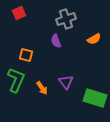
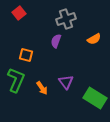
red square: rotated 16 degrees counterclockwise
purple semicircle: rotated 40 degrees clockwise
green rectangle: rotated 15 degrees clockwise
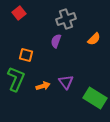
orange semicircle: rotated 16 degrees counterclockwise
green L-shape: moved 1 px up
orange arrow: moved 1 px right, 2 px up; rotated 72 degrees counterclockwise
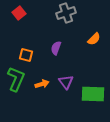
gray cross: moved 6 px up
purple semicircle: moved 7 px down
orange arrow: moved 1 px left, 2 px up
green rectangle: moved 2 px left, 4 px up; rotated 30 degrees counterclockwise
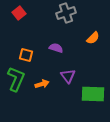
orange semicircle: moved 1 px left, 1 px up
purple semicircle: rotated 88 degrees clockwise
purple triangle: moved 2 px right, 6 px up
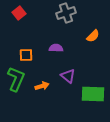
orange semicircle: moved 2 px up
purple semicircle: rotated 16 degrees counterclockwise
orange square: rotated 16 degrees counterclockwise
purple triangle: rotated 14 degrees counterclockwise
orange arrow: moved 2 px down
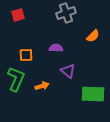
red square: moved 1 px left, 2 px down; rotated 24 degrees clockwise
purple triangle: moved 5 px up
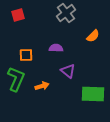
gray cross: rotated 18 degrees counterclockwise
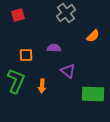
purple semicircle: moved 2 px left
green L-shape: moved 2 px down
orange arrow: rotated 112 degrees clockwise
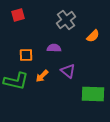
gray cross: moved 7 px down
green L-shape: rotated 80 degrees clockwise
orange arrow: moved 10 px up; rotated 40 degrees clockwise
